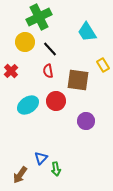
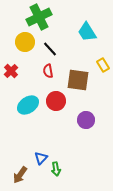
purple circle: moved 1 px up
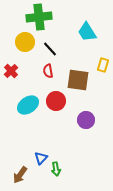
green cross: rotated 20 degrees clockwise
yellow rectangle: rotated 48 degrees clockwise
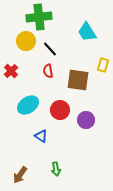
yellow circle: moved 1 px right, 1 px up
red circle: moved 4 px right, 9 px down
blue triangle: moved 22 px up; rotated 40 degrees counterclockwise
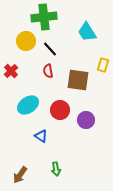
green cross: moved 5 px right
